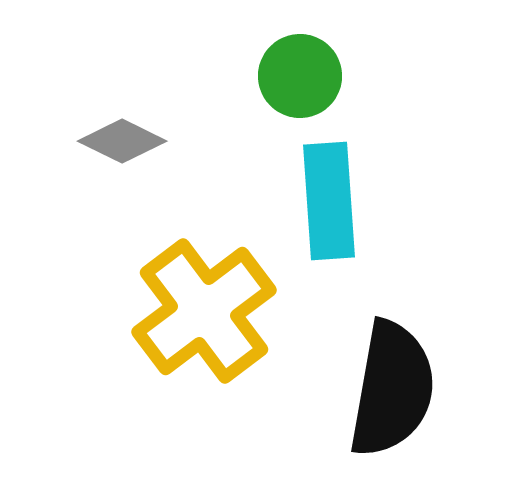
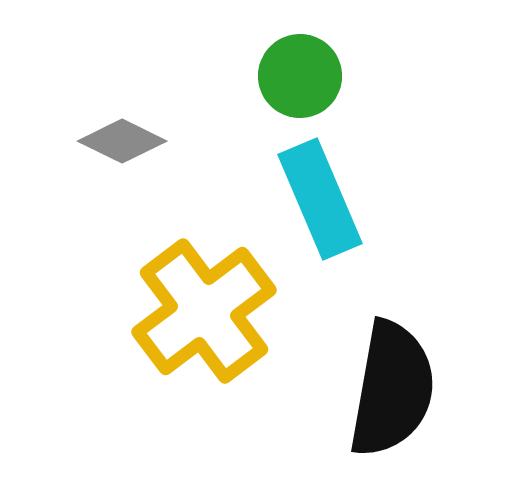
cyan rectangle: moved 9 px left, 2 px up; rotated 19 degrees counterclockwise
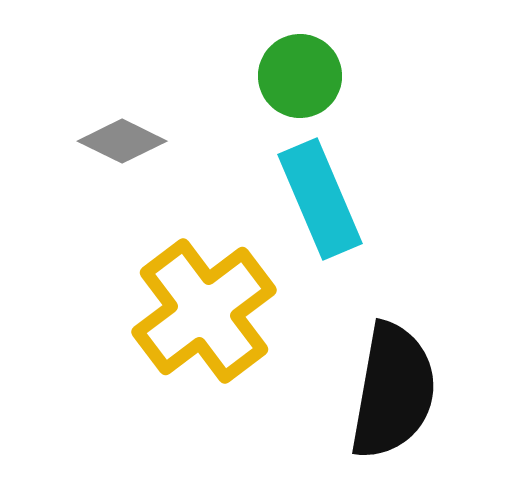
black semicircle: moved 1 px right, 2 px down
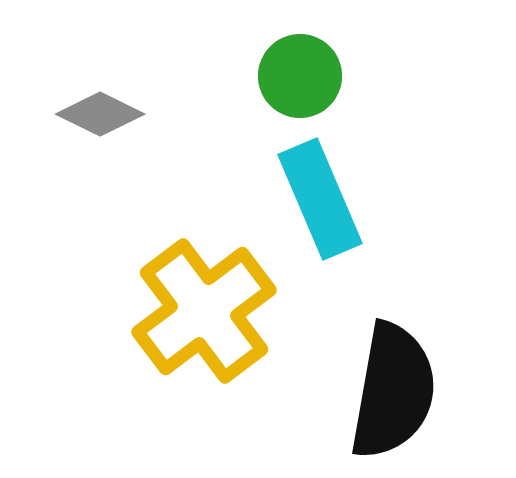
gray diamond: moved 22 px left, 27 px up
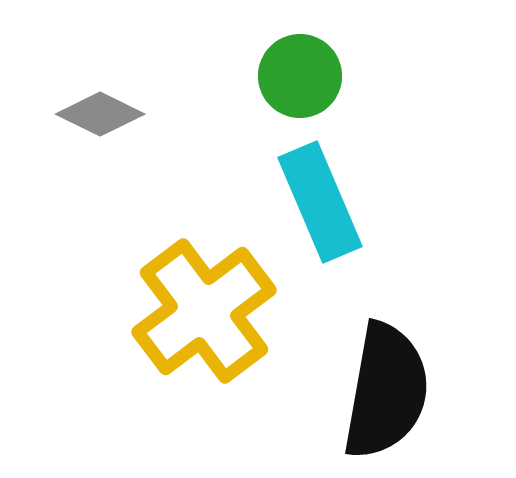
cyan rectangle: moved 3 px down
black semicircle: moved 7 px left
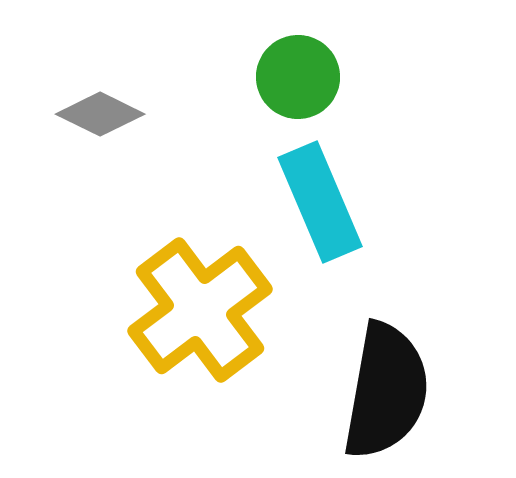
green circle: moved 2 px left, 1 px down
yellow cross: moved 4 px left, 1 px up
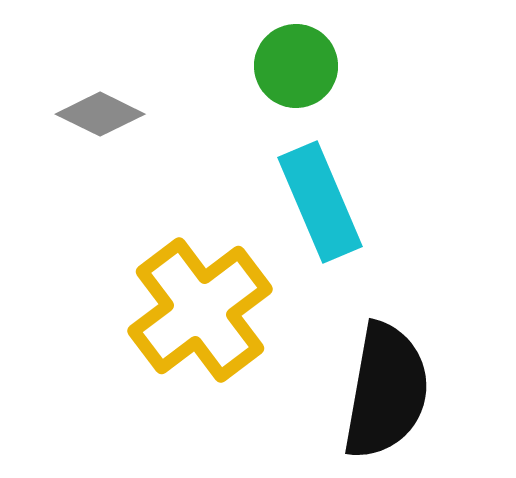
green circle: moved 2 px left, 11 px up
